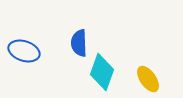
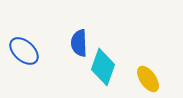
blue ellipse: rotated 24 degrees clockwise
cyan diamond: moved 1 px right, 5 px up
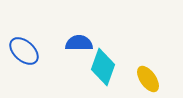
blue semicircle: rotated 92 degrees clockwise
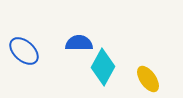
cyan diamond: rotated 9 degrees clockwise
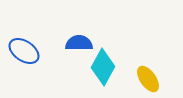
blue ellipse: rotated 8 degrees counterclockwise
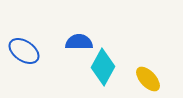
blue semicircle: moved 1 px up
yellow ellipse: rotated 8 degrees counterclockwise
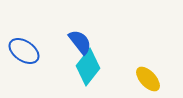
blue semicircle: moved 1 px right; rotated 52 degrees clockwise
cyan diamond: moved 15 px left; rotated 9 degrees clockwise
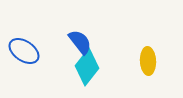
cyan diamond: moved 1 px left
yellow ellipse: moved 18 px up; rotated 40 degrees clockwise
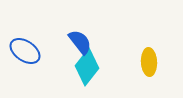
blue ellipse: moved 1 px right
yellow ellipse: moved 1 px right, 1 px down
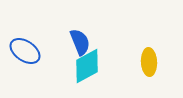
blue semicircle: rotated 16 degrees clockwise
cyan diamond: moved 1 px up; rotated 24 degrees clockwise
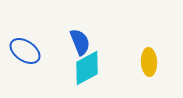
cyan diamond: moved 2 px down
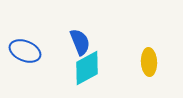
blue ellipse: rotated 12 degrees counterclockwise
